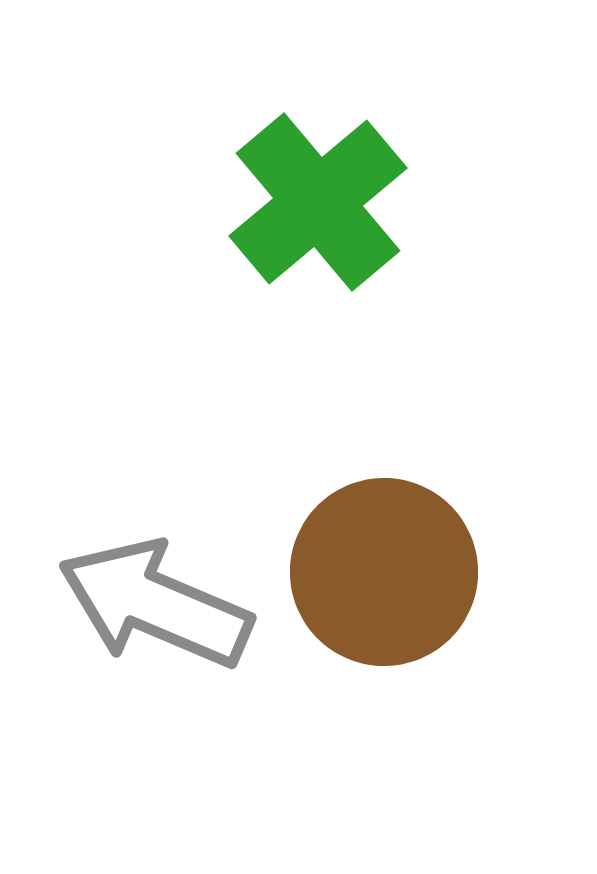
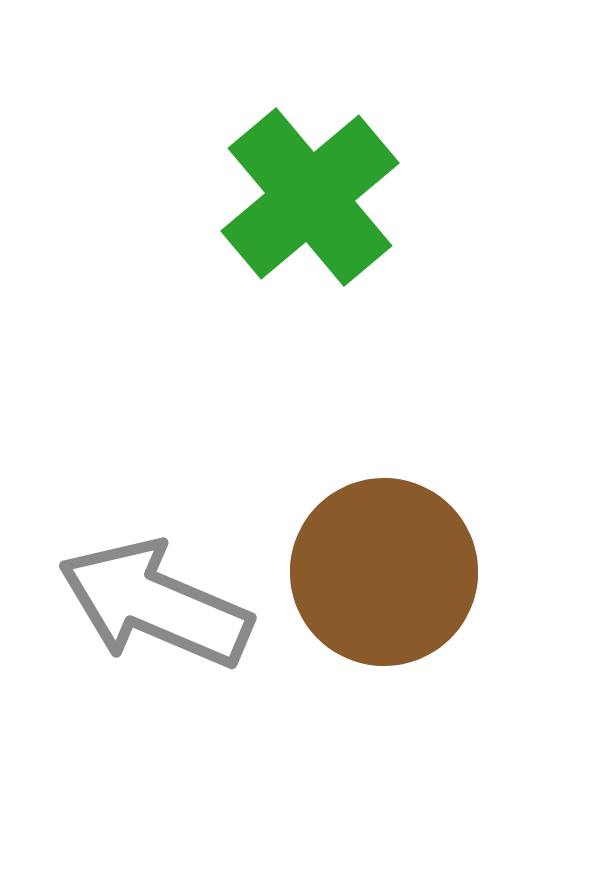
green cross: moved 8 px left, 5 px up
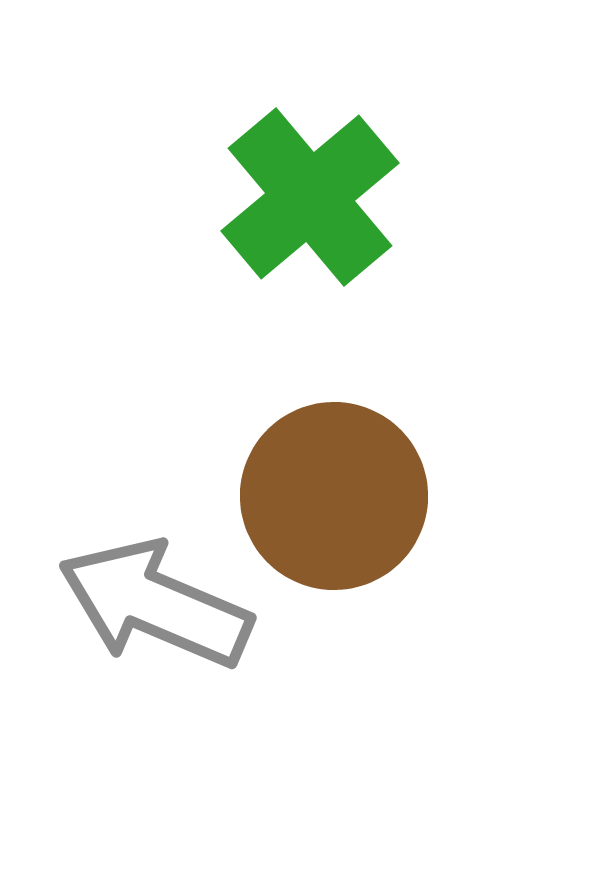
brown circle: moved 50 px left, 76 px up
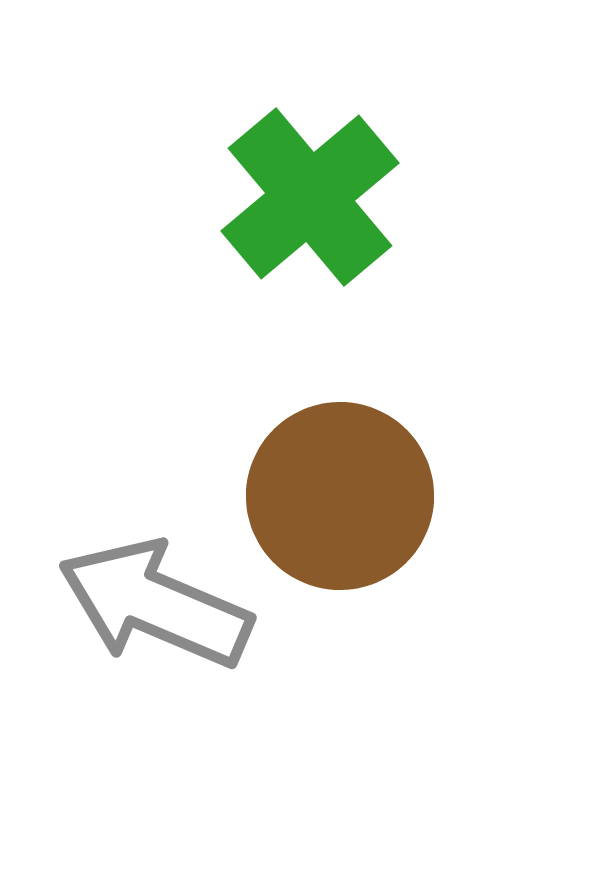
brown circle: moved 6 px right
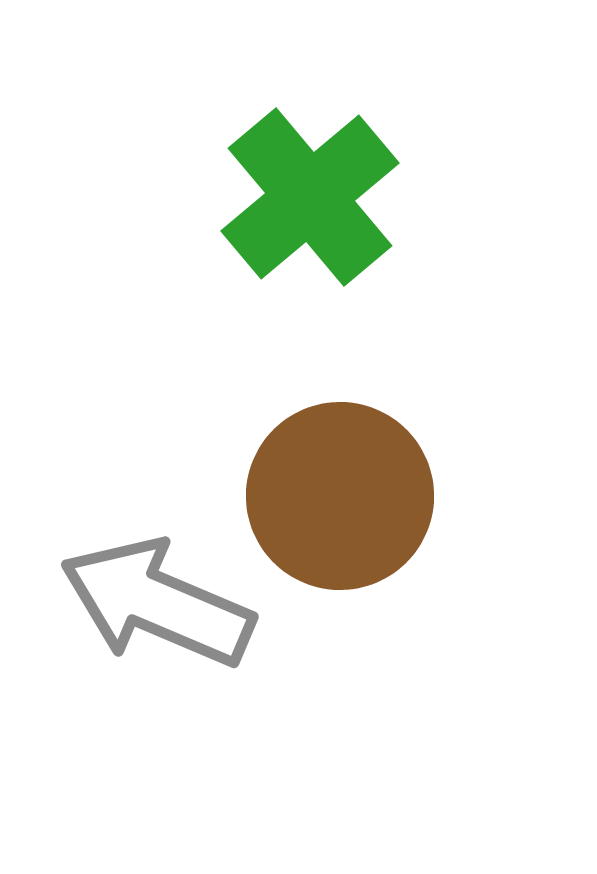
gray arrow: moved 2 px right, 1 px up
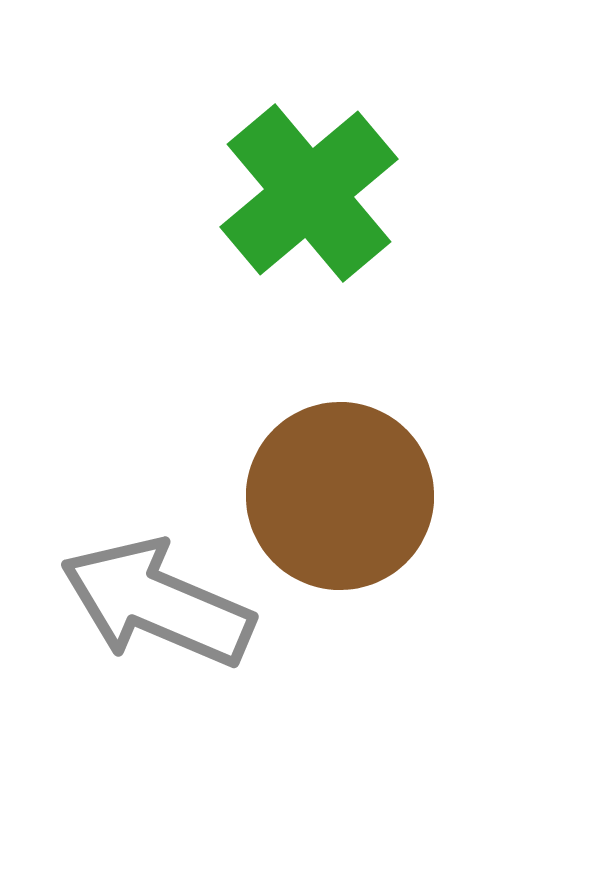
green cross: moved 1 px left, 4 px up
